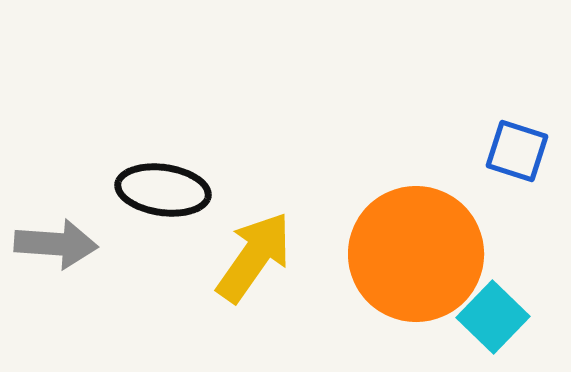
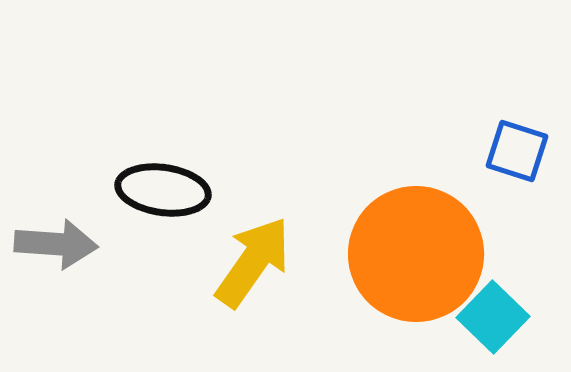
yellow arrow: moved 1 px left, 5 px down
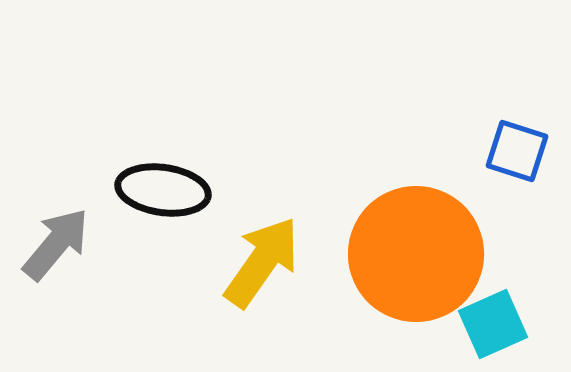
gray arrow: rotated 54 degrees counterclockwise
yellow arrow: moved 9 px right
cyan square: moved 7 px down; rotated 22 degrees clockwise
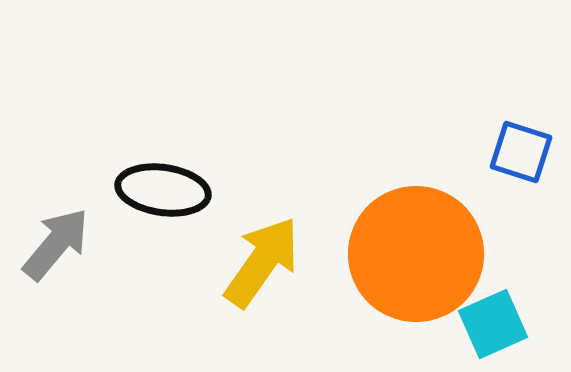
blue square: moved 4 px right, 1 px down
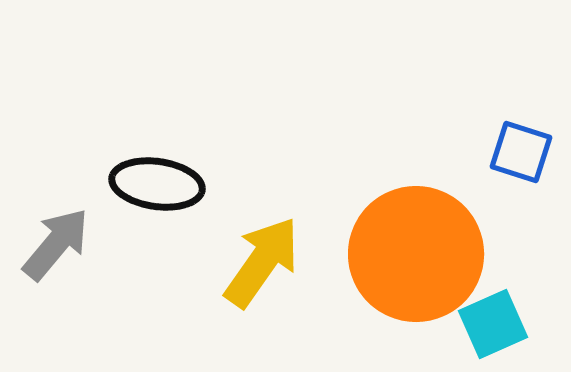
black ellipse: moved 6 px left, 6 px up
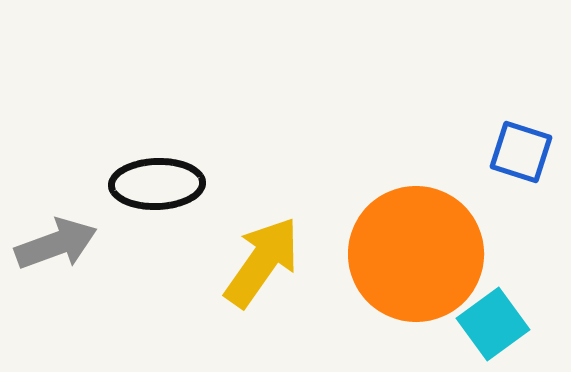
black ellipse: rotated 10 degrees counterclockwise
gray arrow: rotated 30 degrees clockwise
cyan square: rotated 12 degrees counterclockwise
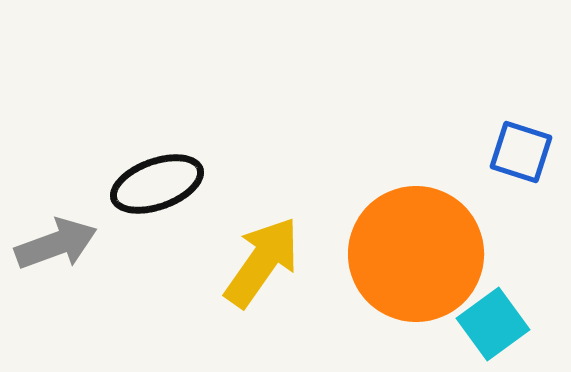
black ellipse: rotated 18 degrees counterclockwise
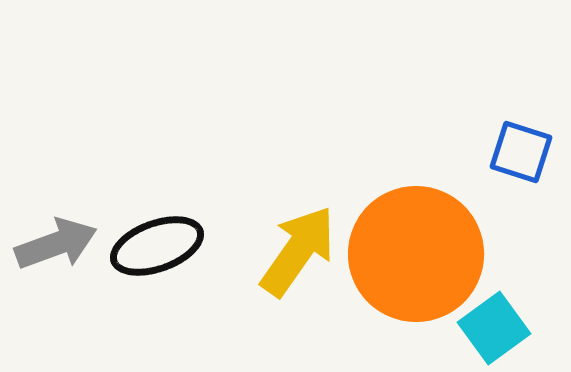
black ellipse: moved 62 px down
yellow arrow: moved 36 px right, 11 px up
cyan square: moved 1 px right, 4 px down
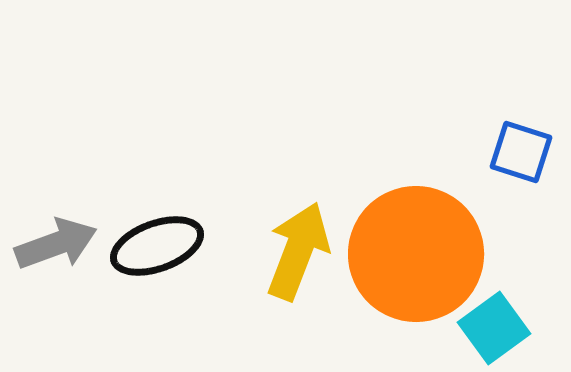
yellow arrow: rotated 14 degrees counterclockwise
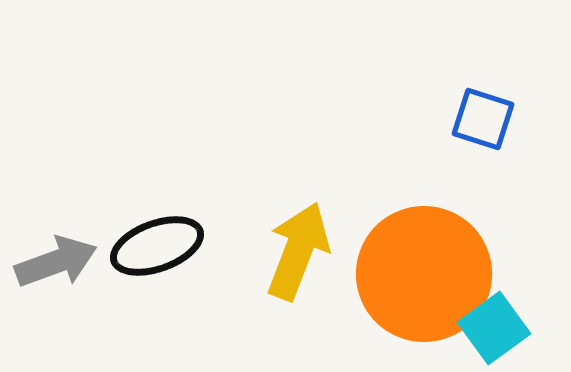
blue square: moved 38 px left, 33 px up
gray arrow: moved 18 px down
orange circle: moved 8 px right, 20 px down
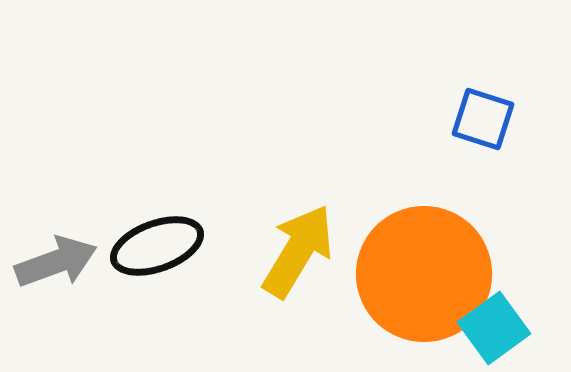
yellow arrow: rotated 10 degrees clockwise
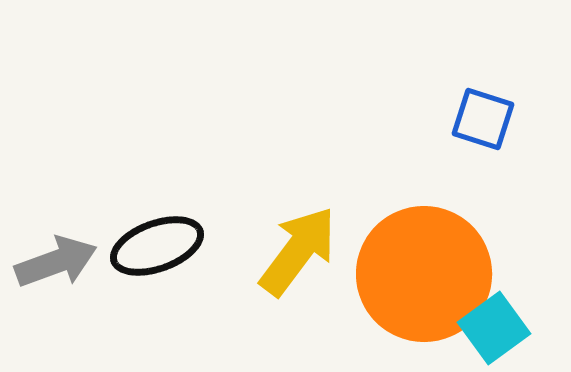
yellow arrow: rotated 6 degrees clockwise
